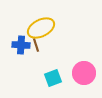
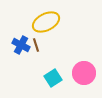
yellow ellipse: moved 5 px right, 6 px up
blue cross: rotated 24 degrees clockwise
cyan square: rotated 12 degrees counterclockwise
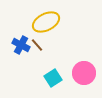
brown line: moved 1 px right; rotated 24 degrees counterclockwise
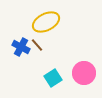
blue cross: moved 2 px down
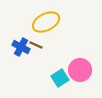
brown line: moved 1 px left; rotated 24 degrees counterclockwise
pink circle: moved 4 px left, 3 px up
cyan square: moved 7 px right
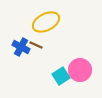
cyan square: moved 1 px right, 2 px up
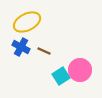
yellow ellipse: moved 19 px left
brown line: moved 8 px right, 6 px down
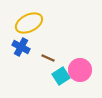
yellow ellipse: moved 2 px right, 1 px down
brown line: moved 4 px right, 7 px down
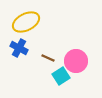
yellow ellipse: moved 3 px left, 1 px up
blue cross: moved 2 px left, 1 px down
pink circle: moved 4 px left, 9 px up
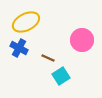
pink circle: moved 6 px right, 21 px up
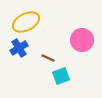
blue cross: rotated 30 degrees clockwise
cyan square: rotated 12 degrees clockwise
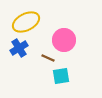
pink circle: moved 18 px left
cyan square: rotated 12 degrees clockwise
